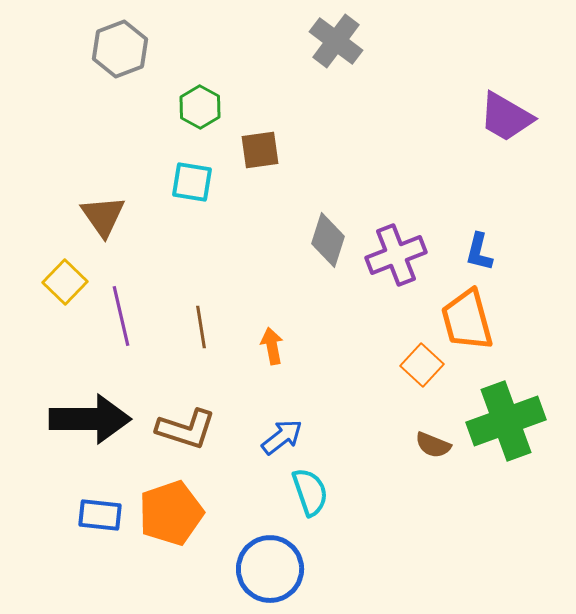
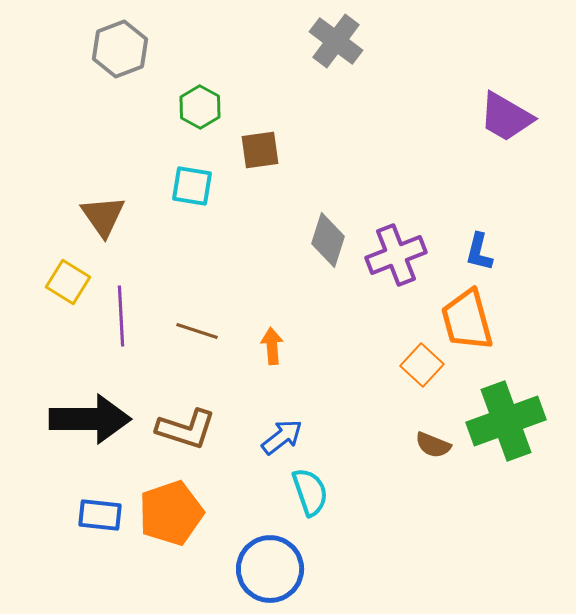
cyan square: moved 4 px down
yellow square: moved 3 px right; rotated 12 degrees counterclockwise
purple line: rotated 10 degrees clockwise
brown line: moved 4 px left, 4 px down; rotated 63 degrees counterclockwise
orange arrow: rotated 6 degrees clockwise
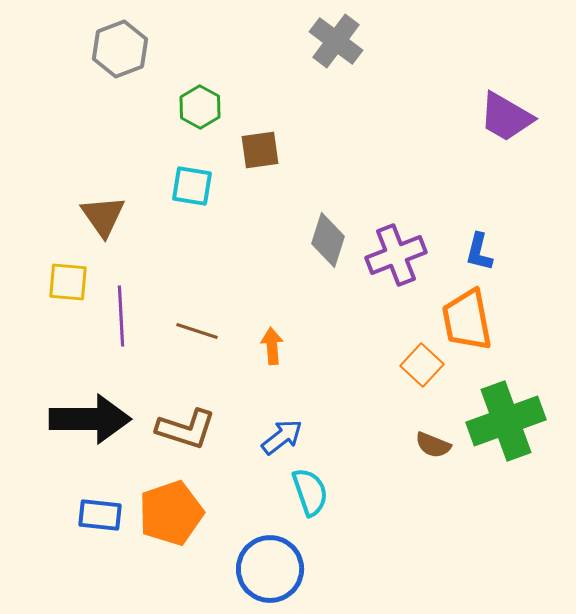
yellow square: rotated 27 degrees counterclockwise
orange trapezoid: rotated 4 degrees clockwise
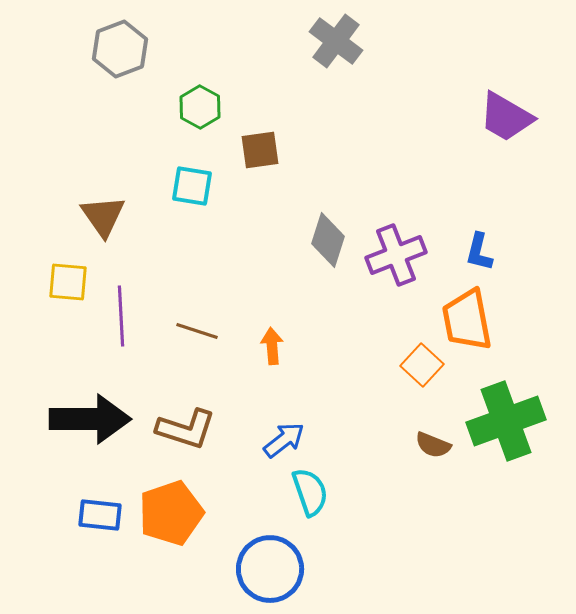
blue arrow: moved 2 px right, 3 px down
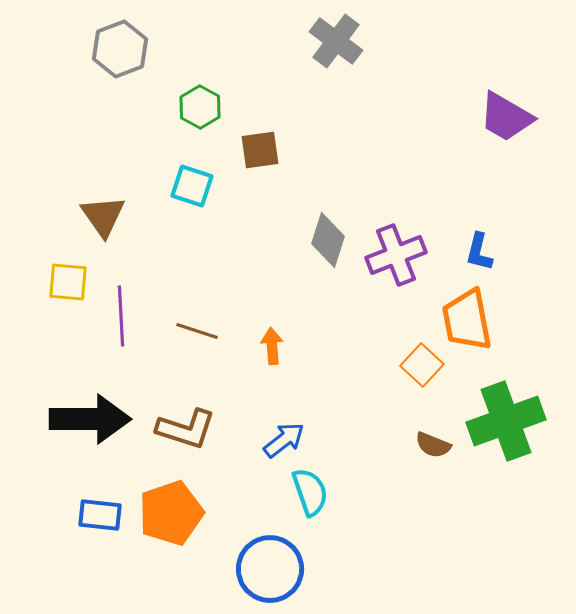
cyan square: rotated 9 degrees clockwise
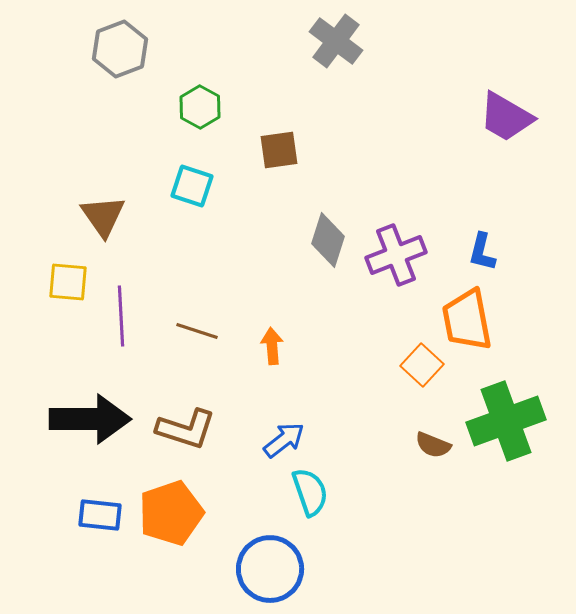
brown square: moved 19 px right
blue L-shape: moved 3 px right
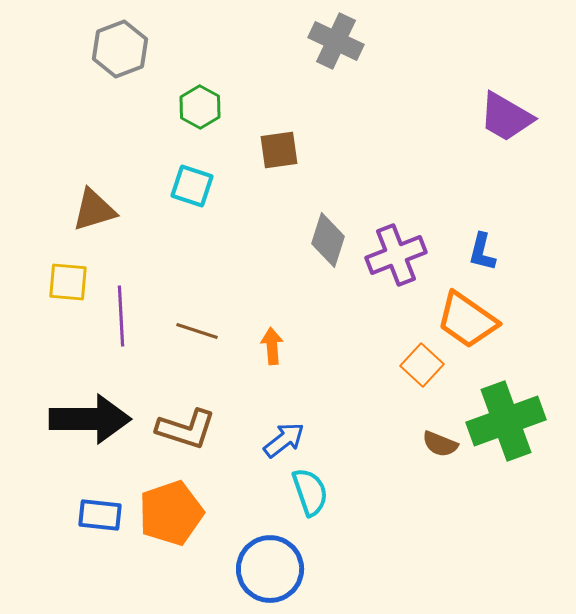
gray cross: rotated 12 degrees counterclockwise
brown triangle: moved 9 px left, 6 px up; rotated 48 degrees clockwise
orange trapezoid: rotated 44 degrees counterclockwise
brown semicircle: moved 7 px right, 1 px up
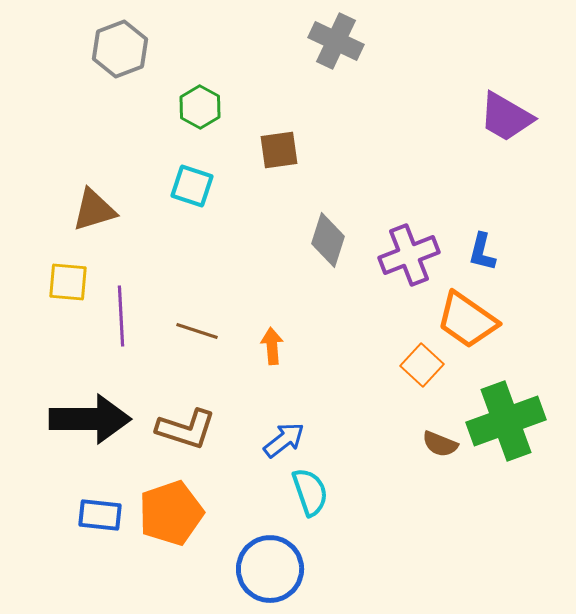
purple cross: moved 13 px right
